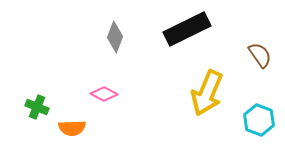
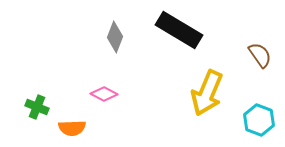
black rectangle: moved 8 px left, 1 px down; rotated 57 degrees clockwise
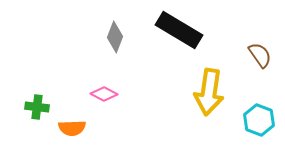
yellow arrow: moved 2 px right, 1 px up; rotated 15 degrees counterclockwise
green cross: rotated 15 degrees counterclockwise
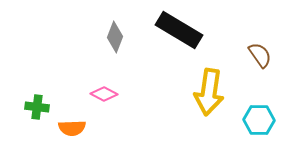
cyan hexagon: rotated 20 degrees counterclockwise
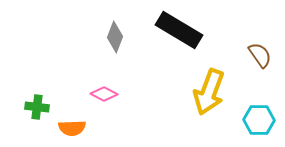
yellow arrow: rotated 12 degrees clockwise
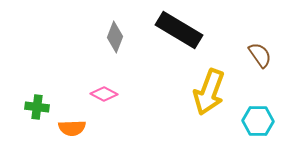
cyan hexagon: moved 1 px left, 1 px down
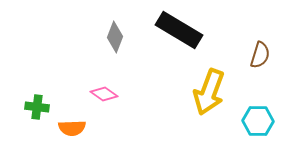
brown semicircle: rotated 52 degrees clockwise
pink diamond: rotated 8 degrees clockwise
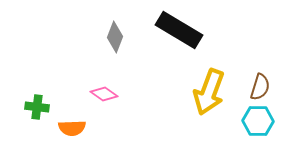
brown semicircle: moved 32 px down
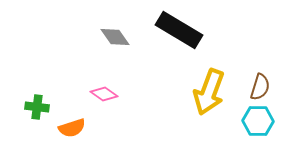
gray diamond: rotated 56 degrees counterclockwise
orange semicircle: rotated 16 degrees counterclockwise
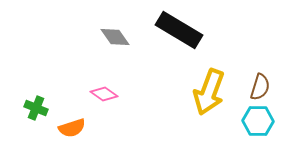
green cross: moved 1 px left, 1 px down; rotated 15 degrees clockwise
